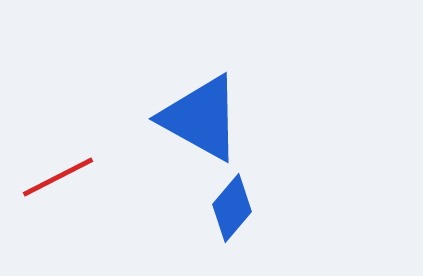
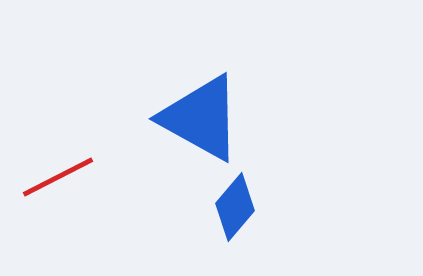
blue diamond: moved 3 px right, 1 px up
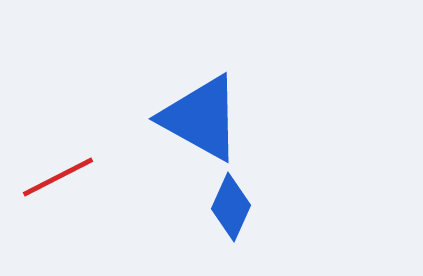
blue diamond: moved 4 px left; rotated 16 degrees counterclockwise
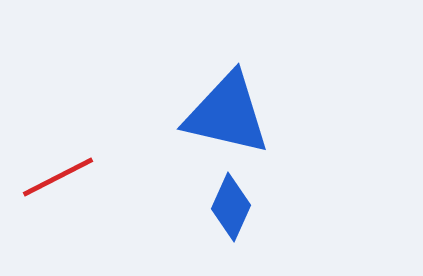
blue triangle: moved 26 px right, 4 px up; rotated 16 degrees counterclockwise
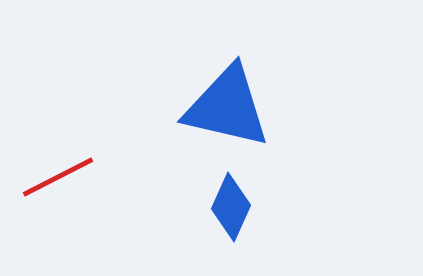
blue triangle: moved 7 px up
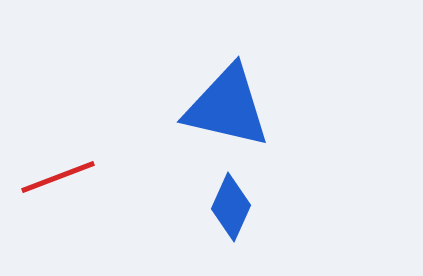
red line: rotated 6 degrees clockwise
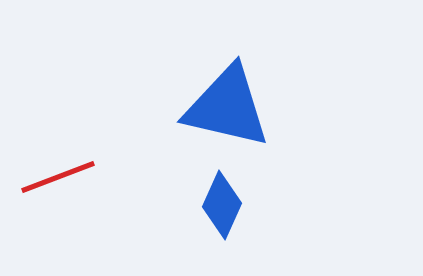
blue diamond: moved 9 px left, 2 px up
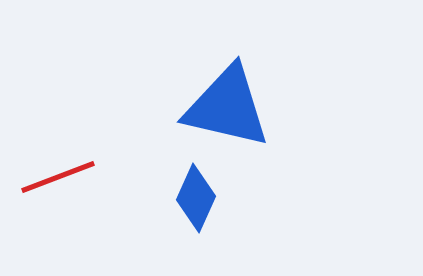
blue diamond: moved 26 px left, 7 px up
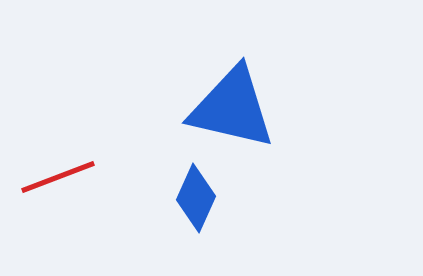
blue triangle: moved 5 px right, 1 px down
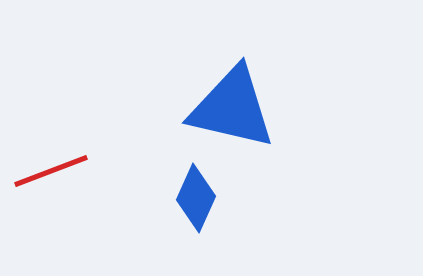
red line: moved 7 px left, 6 px up
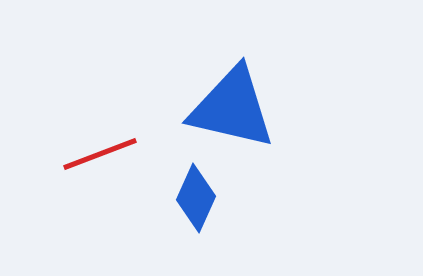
red line: moved 49 px right, 17 px up
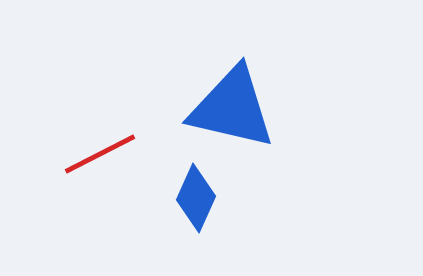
red line: rotated 6 degrees counterclockwise
